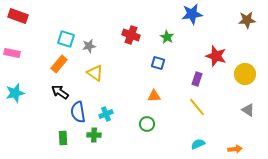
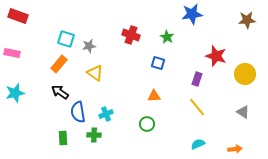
gray triangle: moved 5 px left, 2 px down
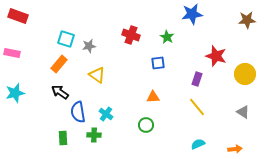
blue square: rotated 24 degrees counterclockwise
yellow triangle: moved 2 px right, 2 px down
orange triangle: moved 1 px left, 1 px down
cyan cross: rotated 32 degrees counterclockwise
green circle: moved 1 px left, 1 px down
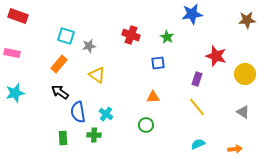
cyan square: moved 3 px up
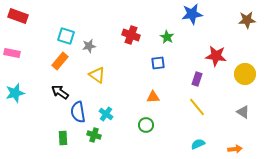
red star: rotated 10 degrees counterclockwise
orange rectangle: moved 1 px right, 3 px up
green cross: rotated 16 degrees clockwise
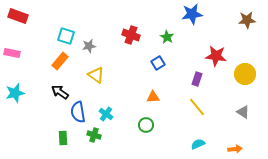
blue square: rotated 24 degrees counterclockwise
yellow triangle: moved 1 px left
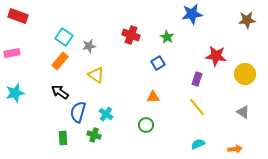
cyan square: moved 2 px left, 1 px down; rotated 18 degrees clockwise
pink rectangle: rotated 21 degrees counterclockwise
blue semicircle: rotated 25 degrees clockwise
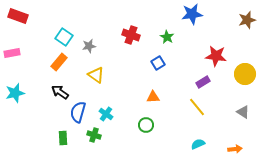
brown star: rotated 12 degrees counterclockwise
orange rectangle: moved 1 px left, 1 px down
purple rectangle: moved 6 px right, 3 px down; rotated 40 degrees clockwise
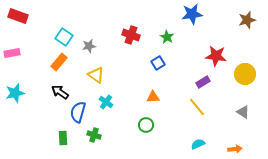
cyan cross: moved 12 px up
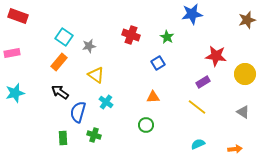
yellow line: rotated 12 degrees counterclockwise
